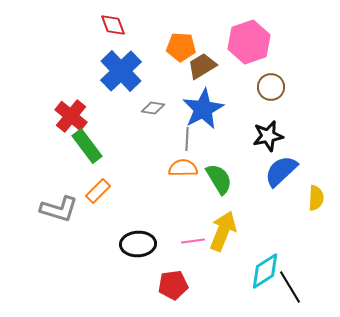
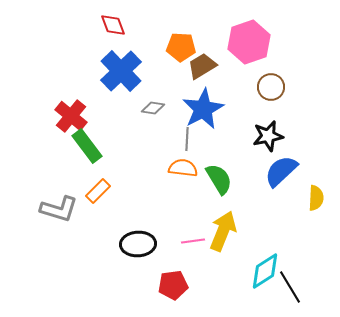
orange semicircle: rotated 8 degrees clockwise
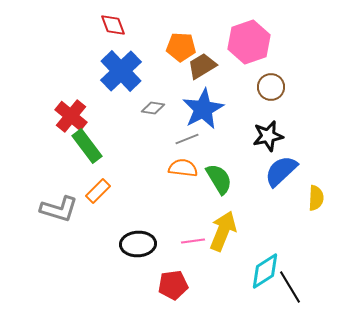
gray line: rotated 65 degrees clockwise
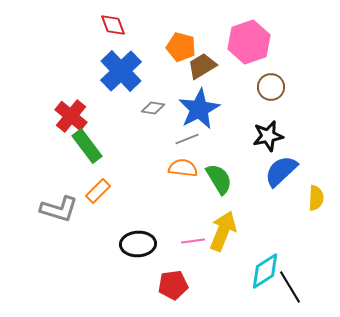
orange pentagon: rotated 12 degrees clockwise
blue star: moved 4 px left
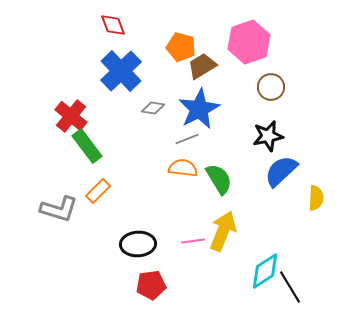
red pentagon: moved 22 px left
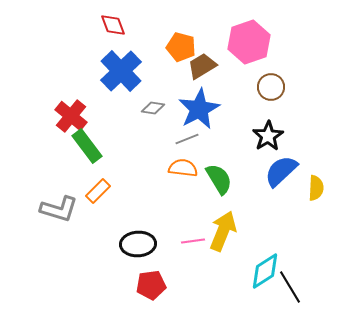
black star: rotated 20 degrees counterclockwise
yellow semicircle: moved 10 px up
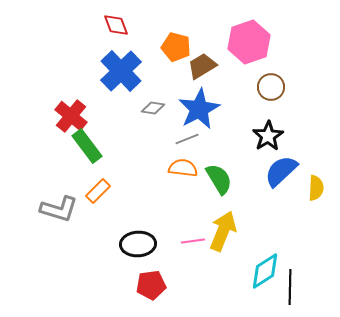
red diamond: moved 3 px right
orange pentagon: moved 5 px left
black line: rotated 32 degrees clockwise
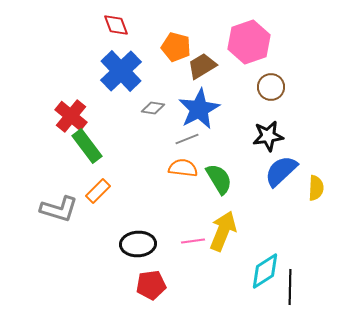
black star: rotated 24 degrees clockwise
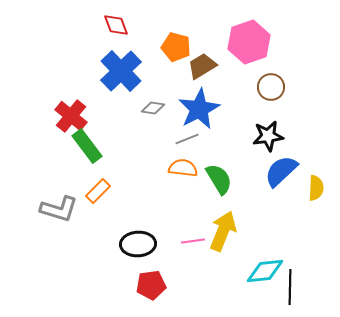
cyan diamond: rotated 27 degrees clockwise
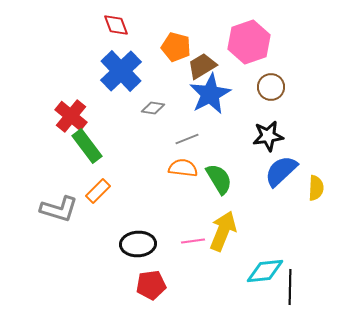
blue star: moved 11 px right, 15 px up
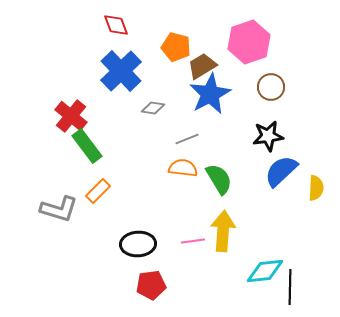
yellow arrow: rotated 18 degrees counterclockwise
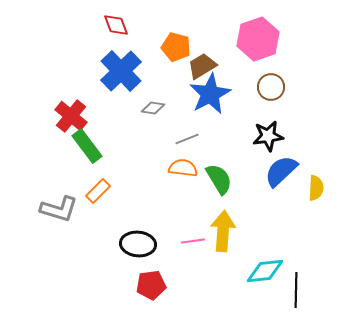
pink hexagon: moved 9 px right, 3 px up
black ellipse: rotated 8 degrees clockwise
black line: moved 6 px right, 3 px down
